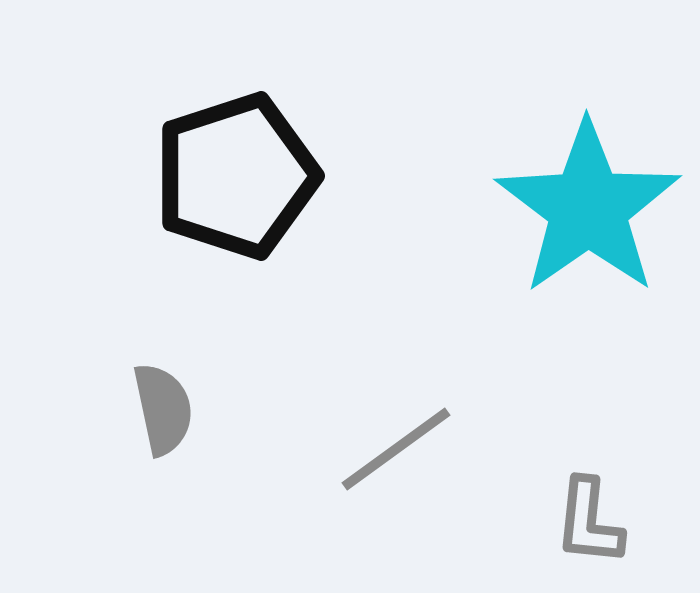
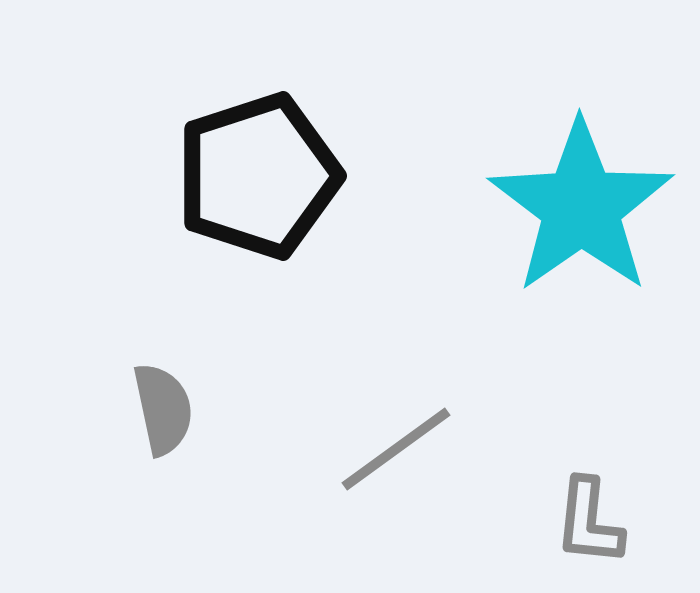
black pentagon: moved 22 px right
cyan star: moved 7 px left, 1 px up
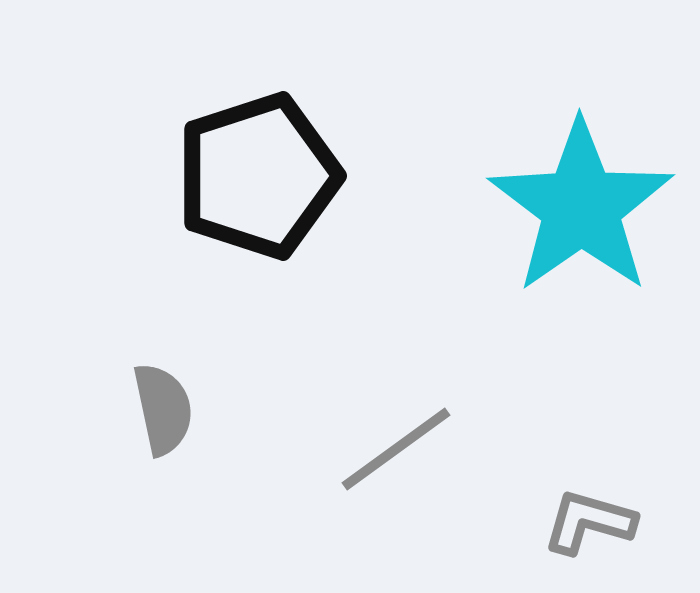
gray L-shape: rotated 100 degrees clockwise
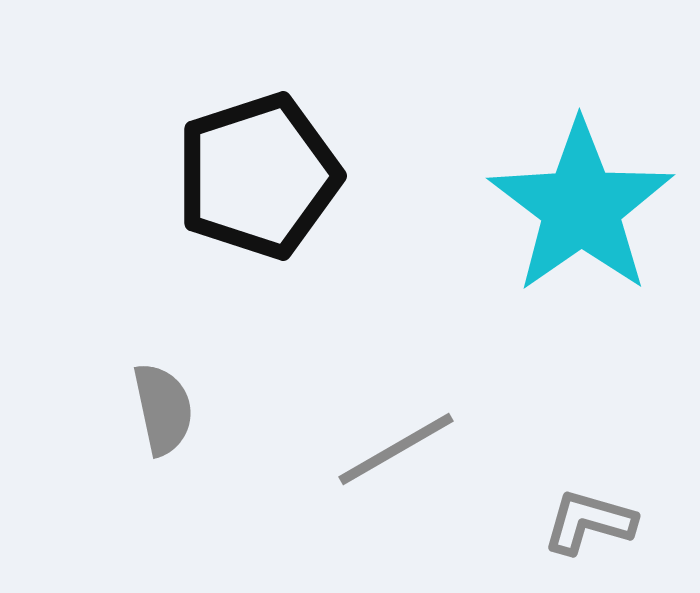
gray line: rotated 6 degrees clockwise
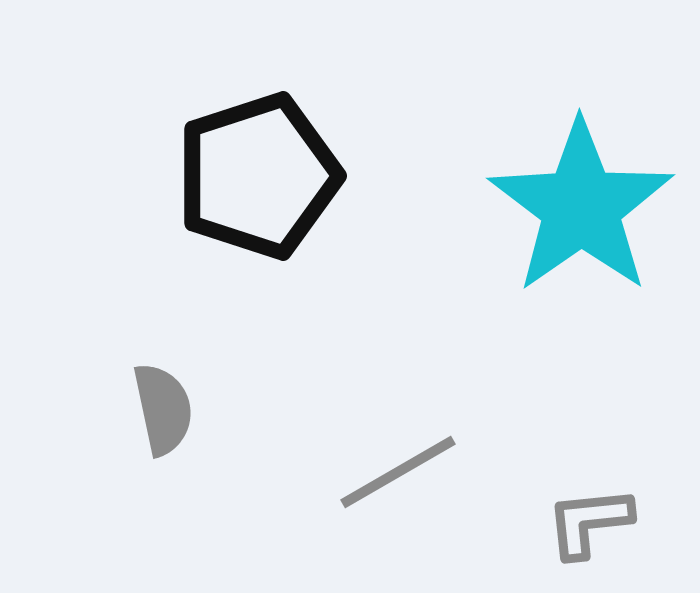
gray line: moved 2 px right, 23 px down
gray L-shape: rotated 22 degrees counterclockwise
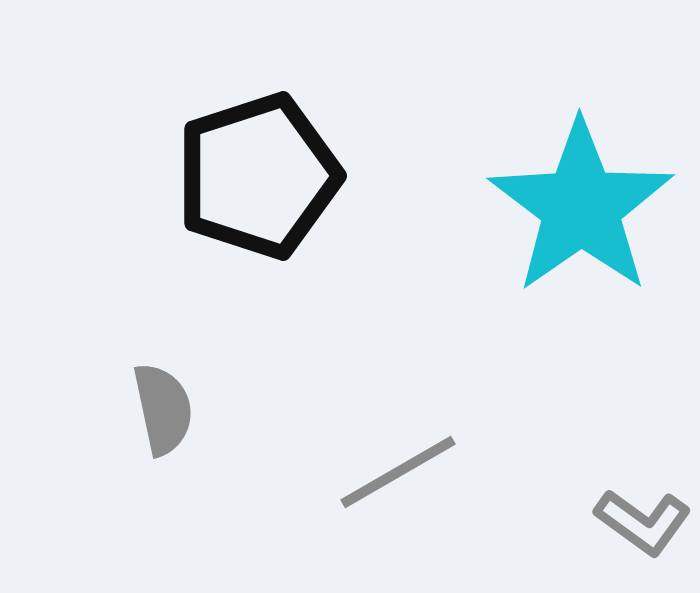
gray L-shape: moved 54 px right; rotated 138 degrees counterclockwise
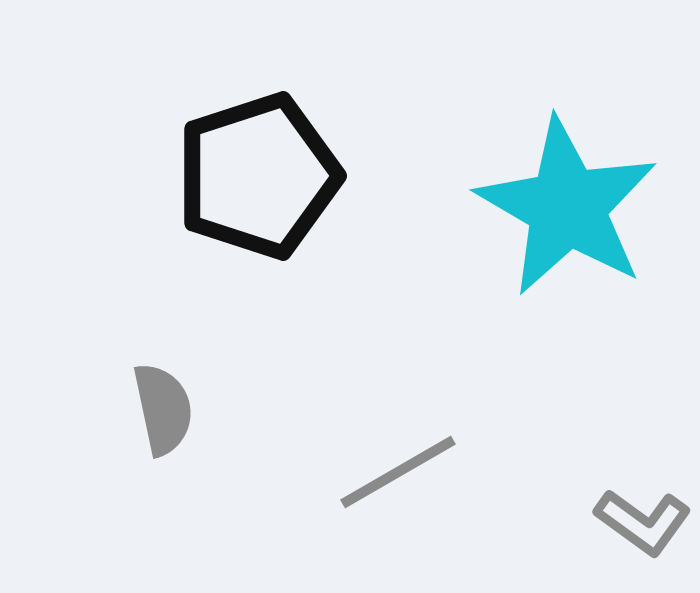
cyan star: moved 14 px left; rotated 7 degrees counterclockwise
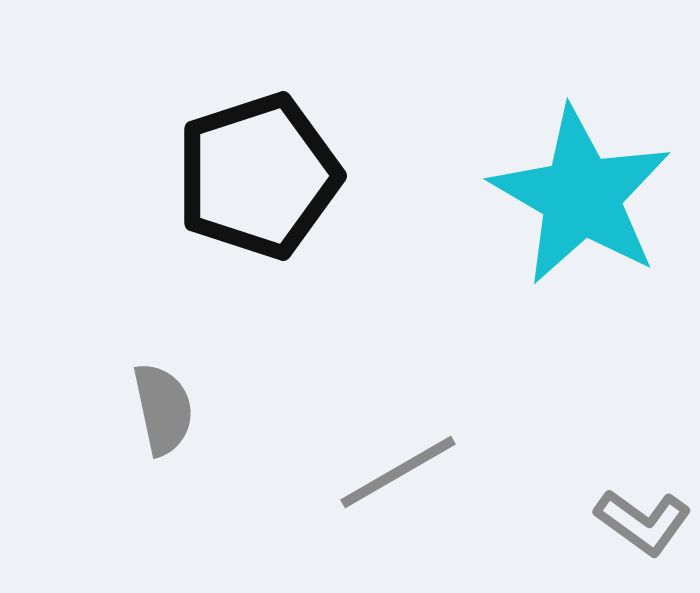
cyan star: moved 14 px right, 11 px up
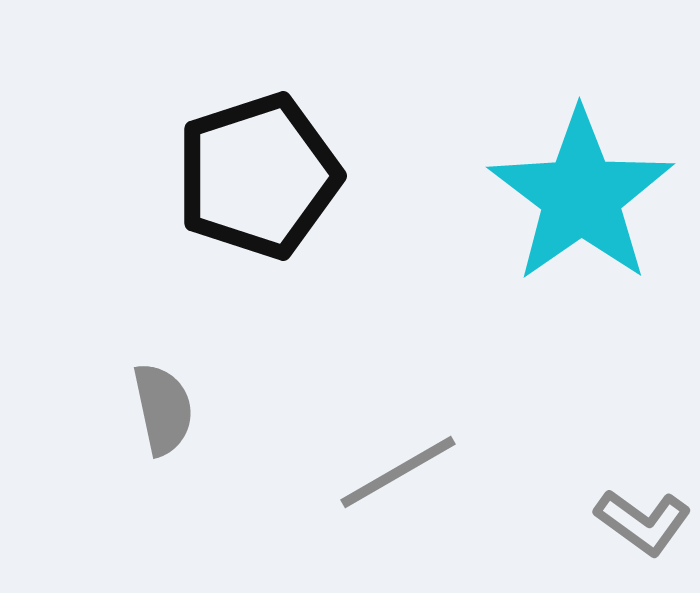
cyan star: rotated 7 degrees clockwise
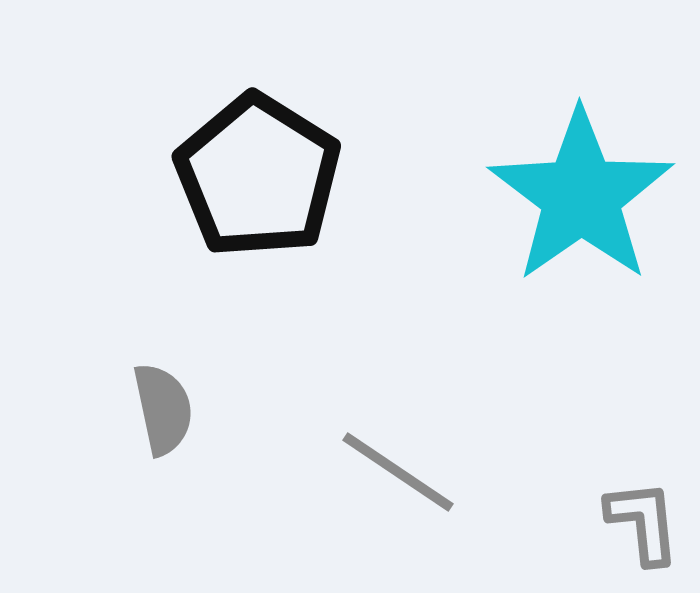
black pentagon: rotated 22 degrees counterclockwise
gray line: rotated 64 degrees clockwise
gray L-shape: rotated 132 degrees counterclockwise
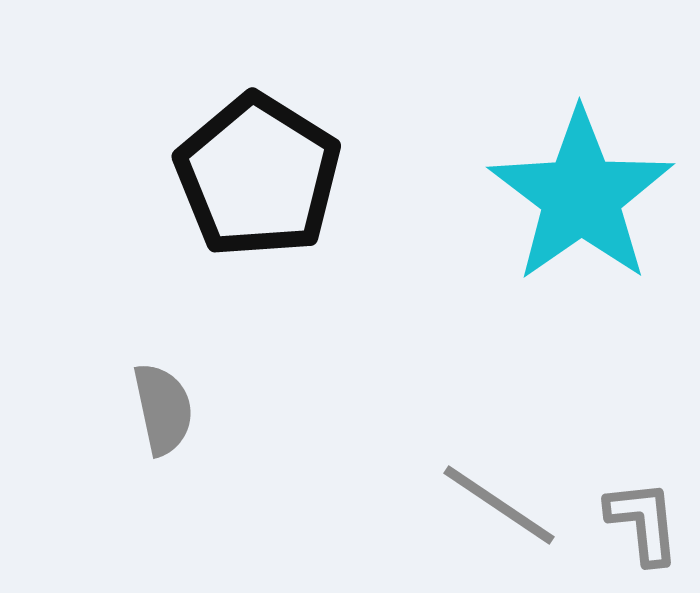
gray line: moved 101 px right, 33 px down
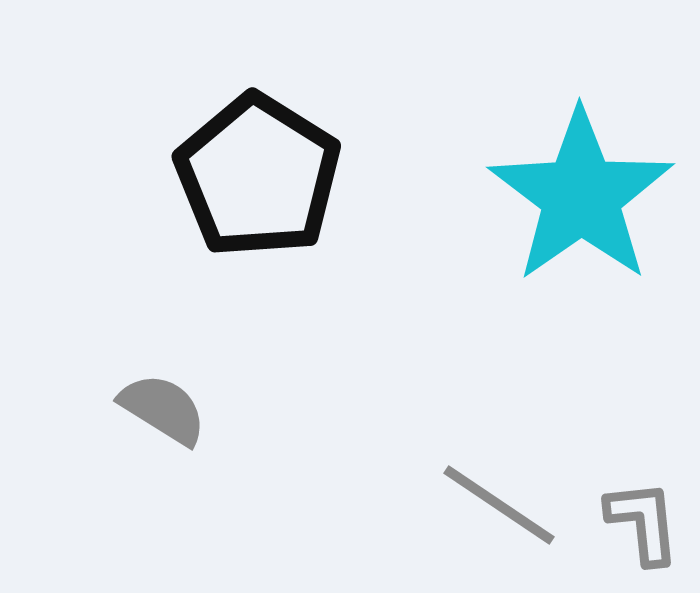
gray semicircle: rotated 46 degrees counterclockwise
